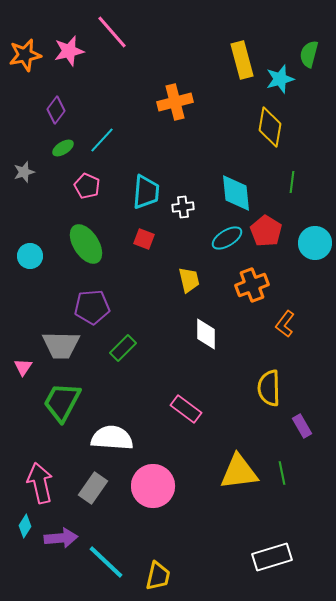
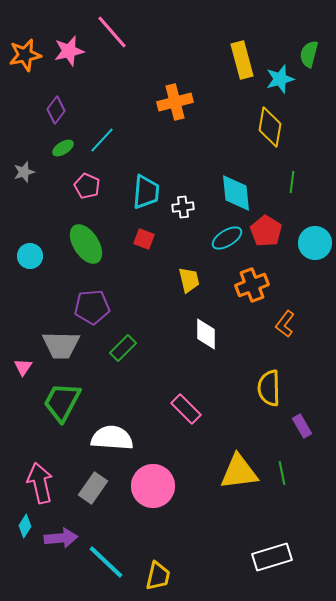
pink rectangle at (186, 409): rotated 8 degrees clockwise
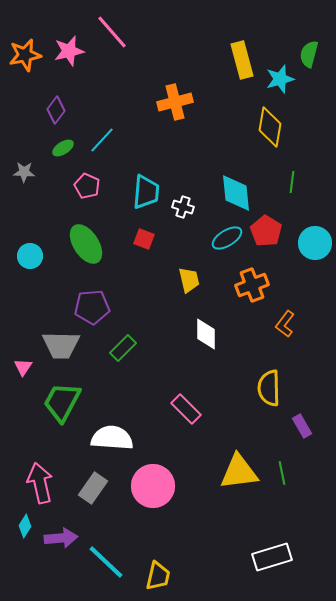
gray star at (24, 172): rotated 20 degrees clockwise
white cross at (183, 207): rotated 25 degrees clockwise
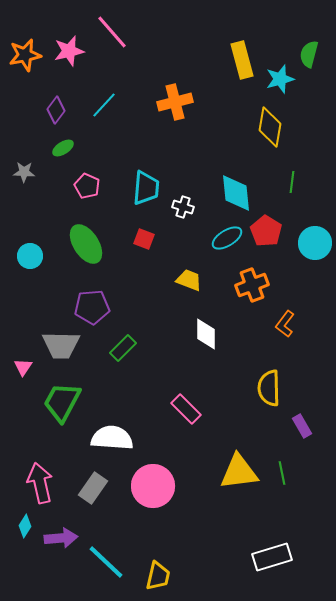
cyan line at (102, 140): moved 2 px right, 35 px up
cyan trapezoid at (146, 192): moved 4 px up
yellow trapezoid at (189, 280): rotated 56 degrees counterclockwise
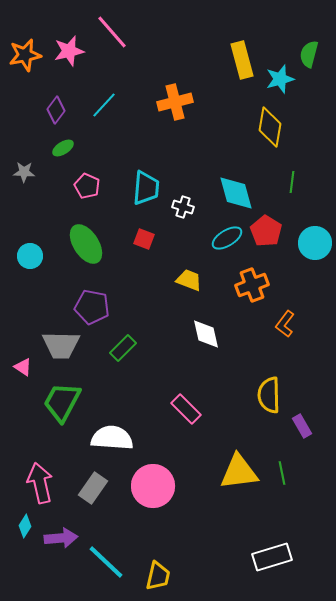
cyan diamond at (236, 193): rotated 9 degrees counterclockwise
purple pentagon at (92, 307): rotated 16 degrees clockwise
white diamond at (206, 334): rotated 12 degrees counterclockwise
pink triangle at (23, 367): rotated 30 degrees counterclockwise
yellow semicircle at (269, 388): moved 7 px down
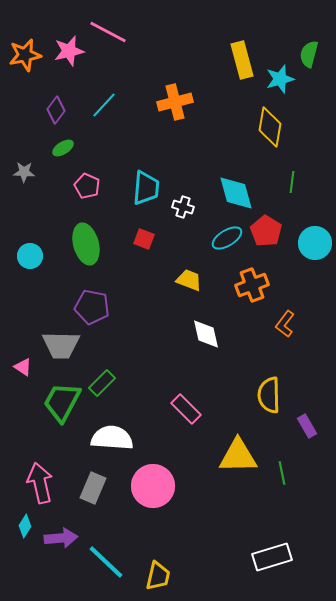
pink line at (112, 32): moved 4 px left; rotated 21 degrees counterclockwise
green ellipse at (86, 244): rotated 18 degrees clockwise
green rectangle at (123, 348): moved 21 px left, 35 px down
purple rectangle at (302, 426): moved 5 px right
yellow triangle at (239, 472): moved 1 px left, 16 px up; rotated 6 degrees clockwise
gray rectangle at (93, 488): rotated 12 degrees counterclockwise
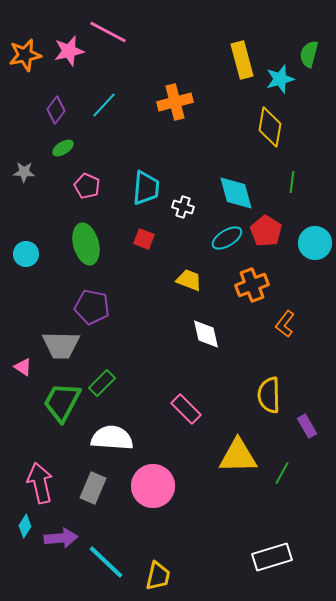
cyan circle at (30, 256): moved 4 px left, 2 px up
green line at (282, 473): rotated 40 degrees clockwise
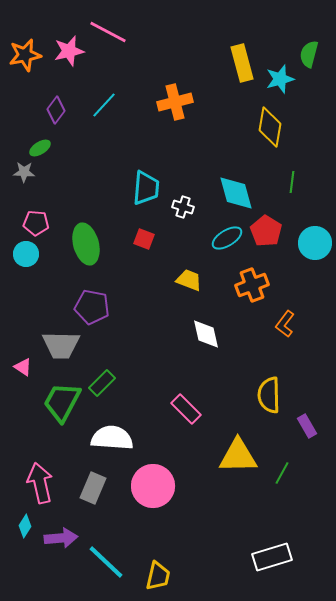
yellow rectangle at (242, 60): moved 3 px down
green ellipse at (63, 148): moved 23 px left
pink pentagon at (87, 186): moved 51 px left, 37 px down; rotated 20 degrees counterclockwise
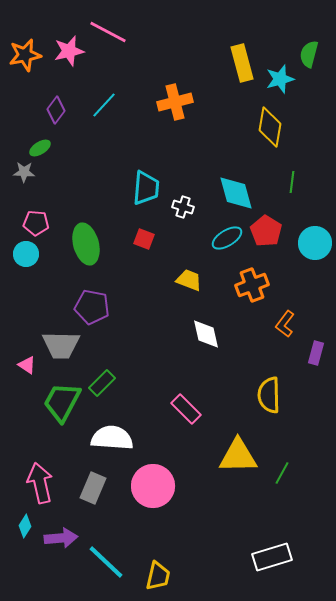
pink triangle at (23, 367): moved 4 px right, 2 px up
purple rectangle at (307, 426): moved 9 px right, 73 px up; rotated 45 degrees clockwise
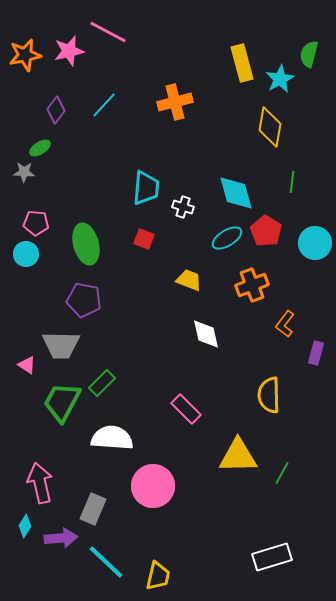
cyan star at (280, 79): rotated 12 degrees counterclockwise
purple pentagon at (92, 307): moved 8 px left, 7 px up
gray rectangle at (93, 488): moved 21 px down
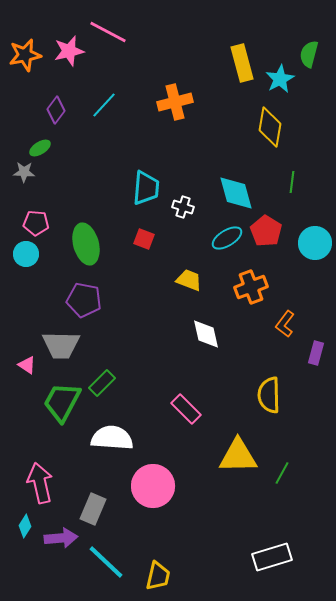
orange cross at (252, 285): moved 1 px left, 2 px down
